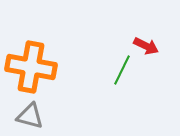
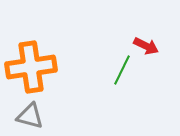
orange cross: rotated 18 degrees counterclockwise
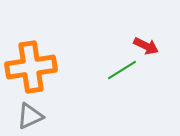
green line: rotated 32 degrees clockwise
gray triangle: rotated 40 degrees counterclockwise
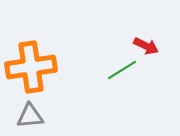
gray triangle: rotated 20 degrees clockwise
